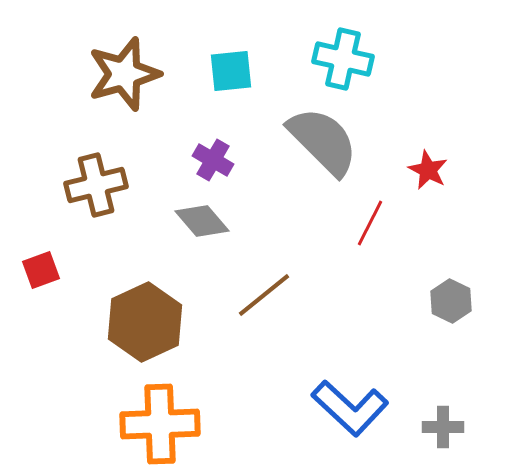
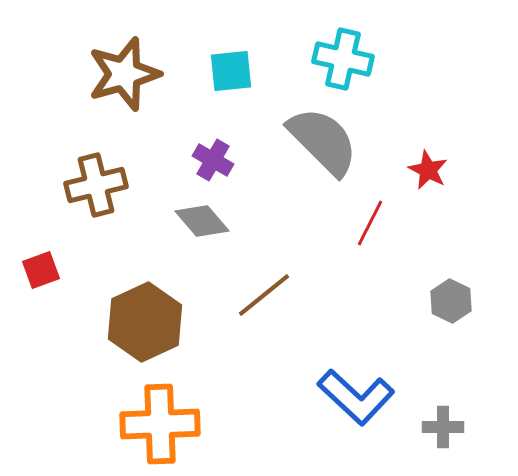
blue L-shape: moved 6 px right, 11 px up
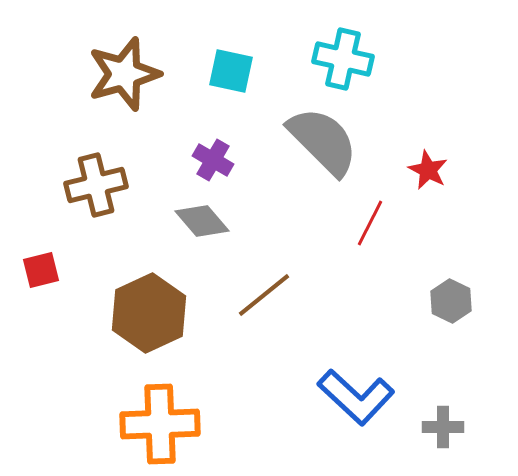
cyan square: rotated 18 degrees clockwise
red square: rotated 6 degrees clockwise
brown hexagon: moved 4 px right, 9 px up
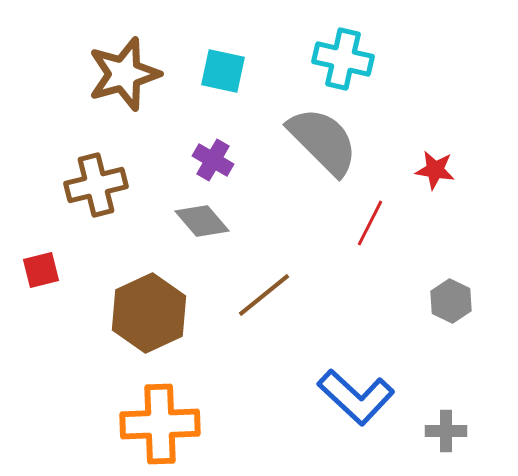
cyan square: moved 8 px left
red star: moved 7 px right; rotated 18 degrees counterclockwise
gray cross: moved 3 px right, 4 px down
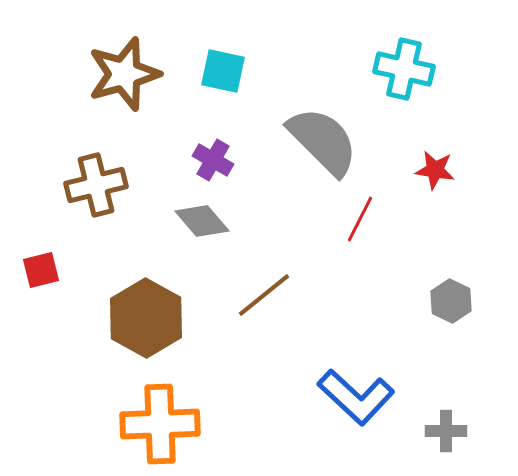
cyan cross: moved 61 px right, 10 px down
red line: moved 10 px left, 4 px up
brown hexagon: moved 3 px left, 5 px down; rotated 6 degrees counterclockwise
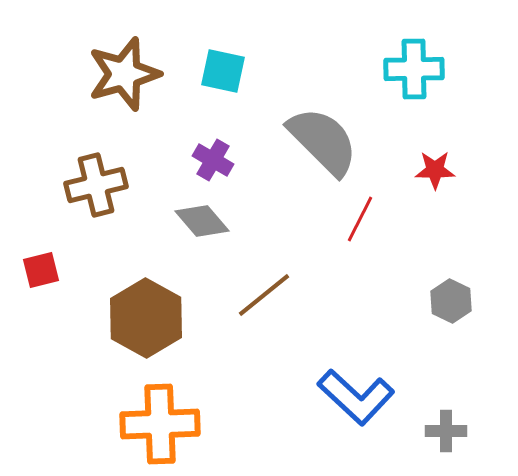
cyan cross: moved 10 px right; rotated 14 degrees counterclockwise
red star: rotated 9 degrees counterclockwise
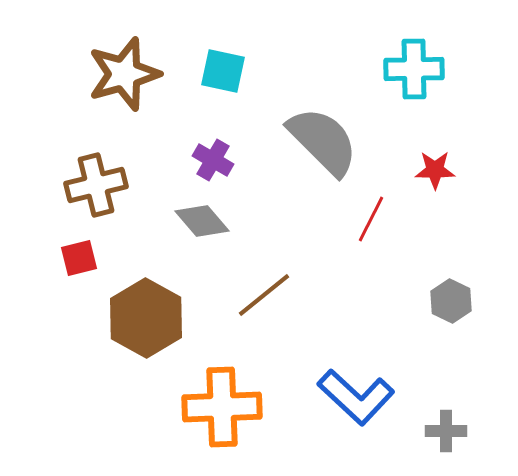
red line: moved 11 px right
red square: moved 38 px right, 12 px up
orange cross: moved 62 px right, 17 px up
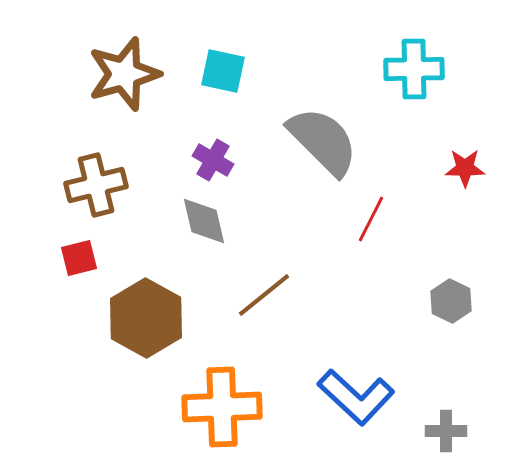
red star: moved 30 px right, 2 px up
gray diamond: moved 2 px right; rotated 28 degrees clockwise
